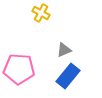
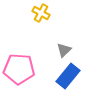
gray triangle: rotated 21 degrees counterclockwise
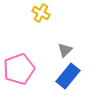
gray triangle: moved 1 px right
pink pentagon: rotated 24 degrees counterclockwise
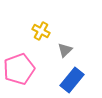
yellow cross: moved 18 px down
blue rectangle: moved 4 px right, 4 px down
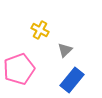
yellow cross: moved 1 px left, 1 px up
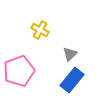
gray triangle: moved 5 px right, 4 px down
pink pentagon: moved 2 px down
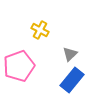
pink pentagon: moved 5 px up
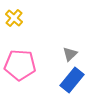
yellow cross: moved 26 px left, 12 px up; rotated 12 degrees clockwise
pink pentagon: moved 1 px right, 1 px up; rotated 24 degrees clockwise
